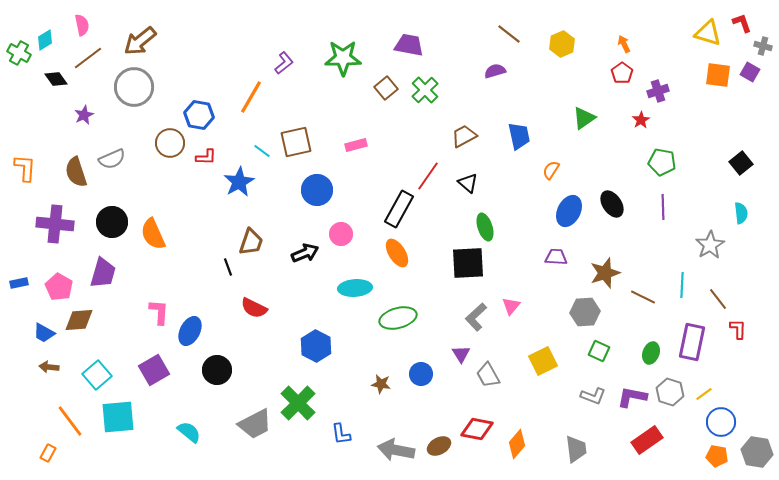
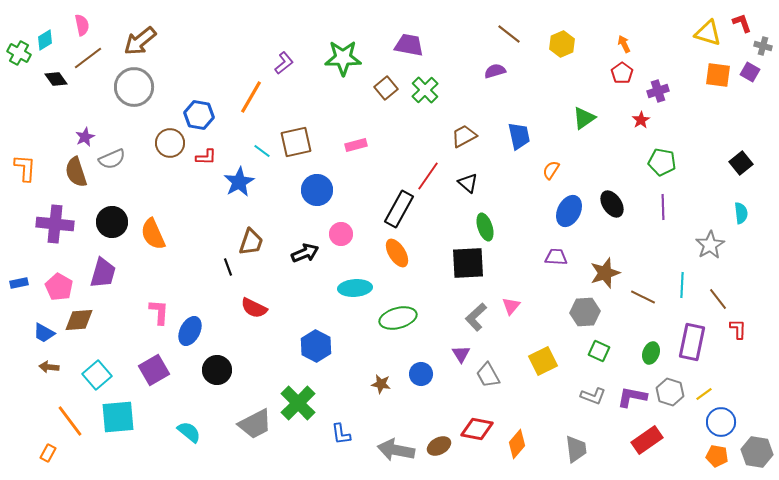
purple star at (84, 115): moved 1 px right, 22 px down
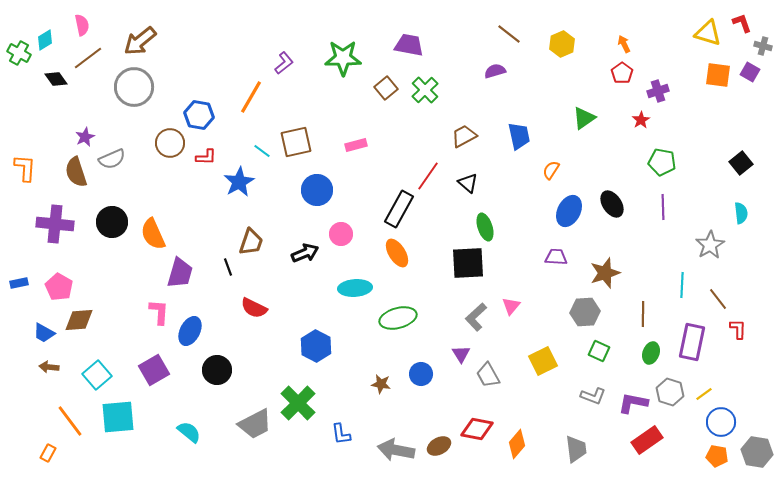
purple trapezoid at (103, 273): moved 77 px right
brown line at (643, 297): moved 17 px down; rotated 65 degrees clockwise
purple L-shape at (632, 397): moved 1 px right, 6 px down
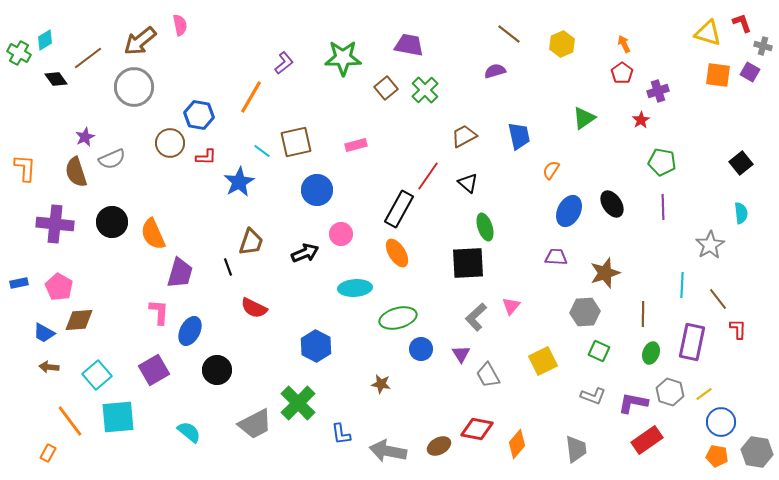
pink semicircle at (82, 25): moved 98 px right
blue circle at (421, 374): moved 25 px up
gray arrow at (396, 450): moved 8 px left, 1 px down
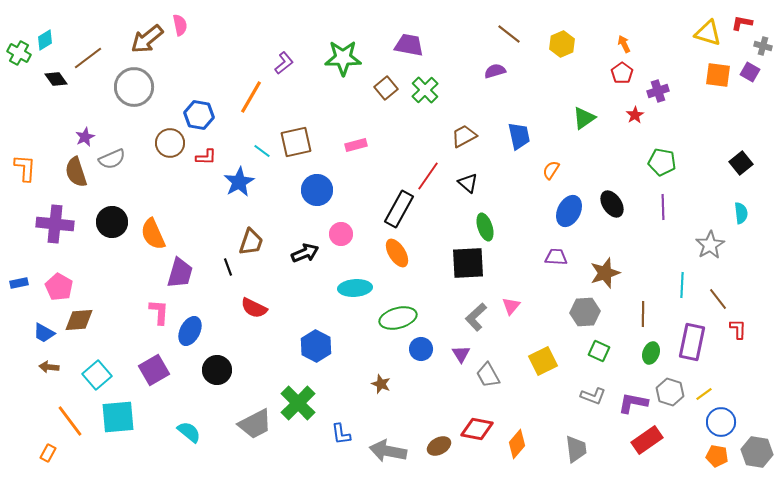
red L-shape at (742, 23): rotated 60 degrees counterclockwise
brown arrow at (140, 41): moved 7 px right, 2 px up
red star at (641, 120): moved 6 px left, 5 px up
brown star at (381, 384): rotated 12 degrees clockwise
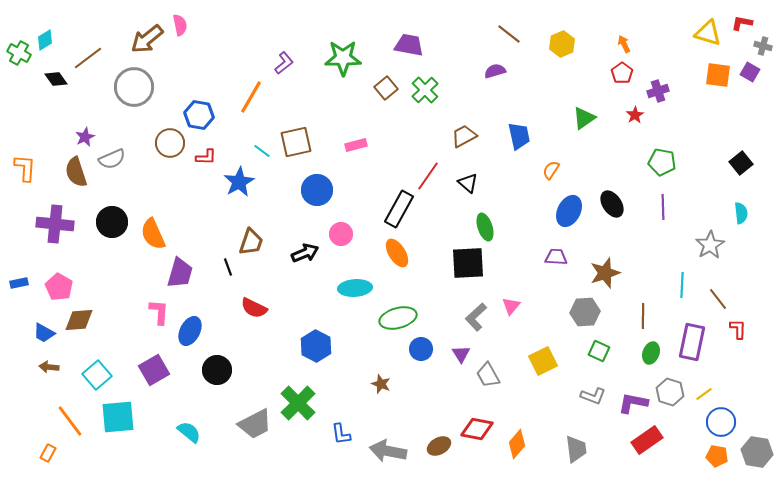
brown line at (643, 314): moved 2 px down
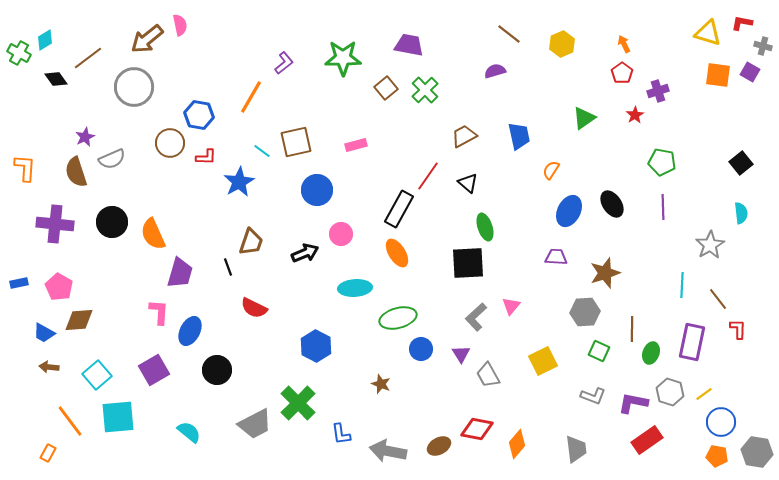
brown line at (643, 316): moved 11 px left, 13 px down
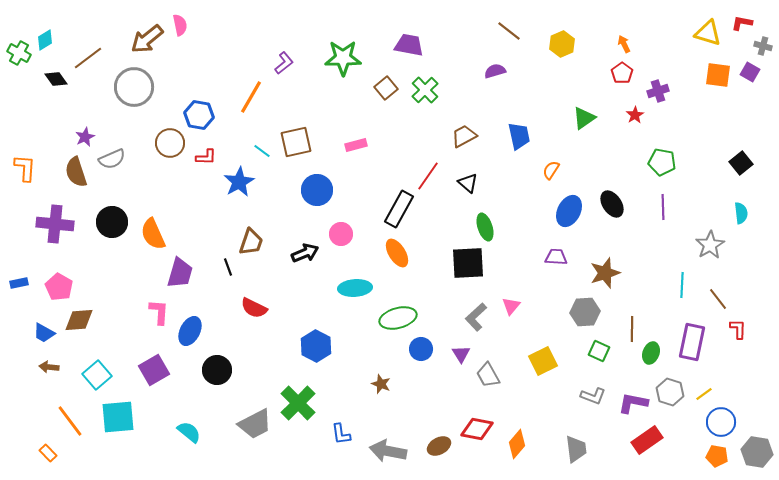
brown line at (509, 34): moved 3 px up
orange rectangle at (48, 453): rotated 72 degrees counterclockwise
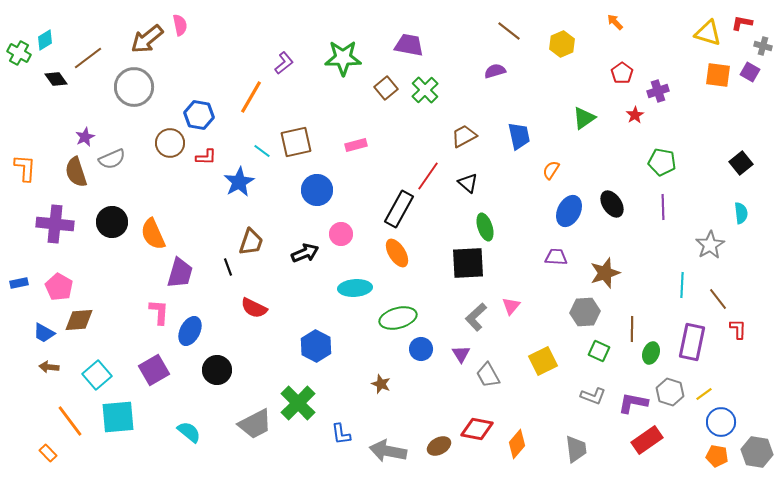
orange arrow at (624, 44): moved 9 px left, 22 px up; rotated 18 degrees counterclockwise
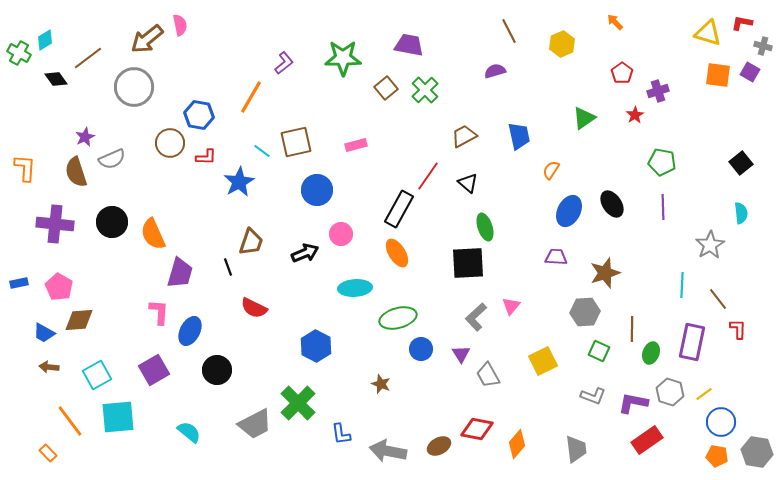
brown line at (509, 31): rotated 25 degrees clockwise
cyan square at (97, 375): rotated 12 degrees clockwise
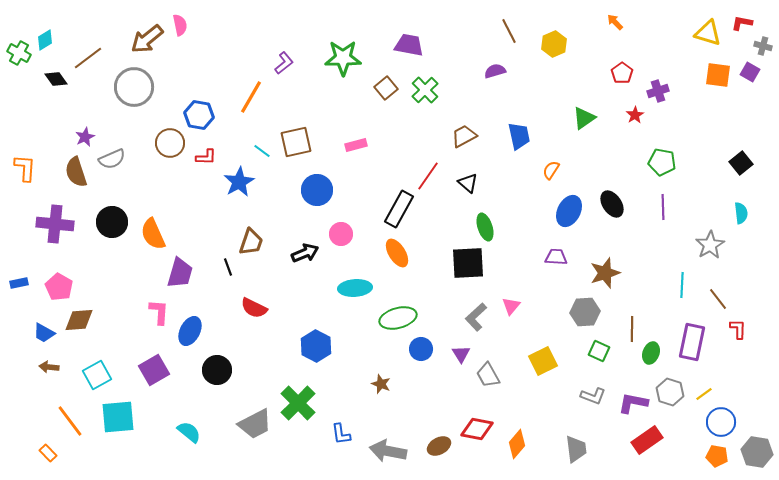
yellow hexagon at (562, 44): moved 8 px left
